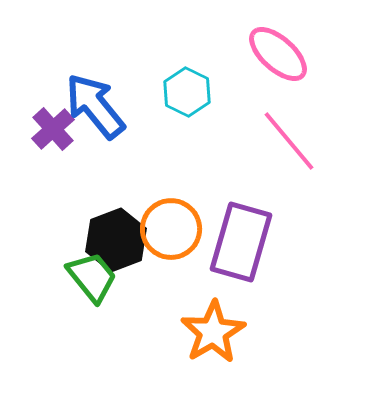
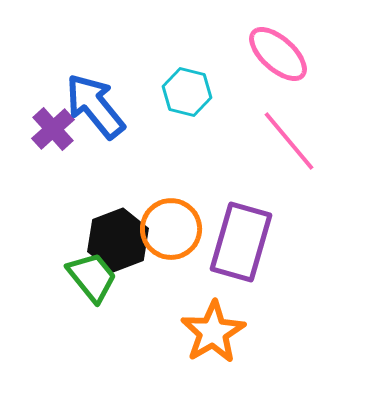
cyan hexagon: rotated 12 degrees counterclockwise
black hexagon: moved 2 px right
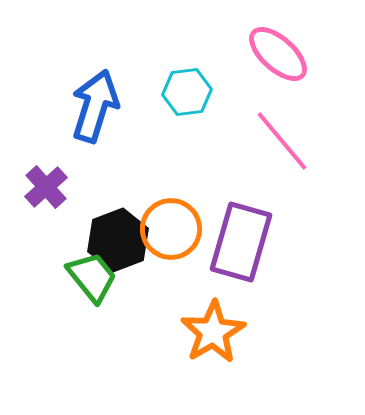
cyan hexagon: rotated 21 degrees counterclockwise
blue arrow: rotated 56 degrees clockwise
purple cross: moved 7 px left, 58 px down
pink line: moved 7 px left
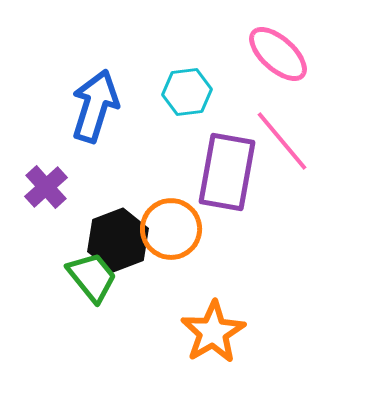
purple rectangle: moved 14 px left, 70 px up; rotated 6 degrees counterclockwise
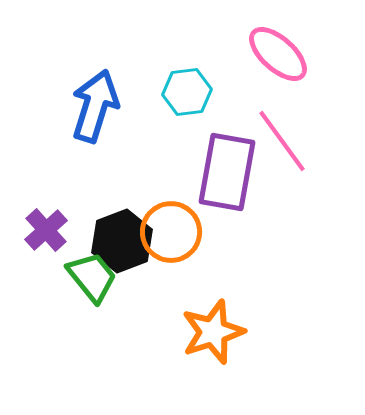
pink line: rotated 4 degrees clockwise
purple cross: moved 43 px down
orange circle: moved 3 px down
black hexagon: moved 4 px right, 1 px down
orange star: rotated 12 degrees clockwise
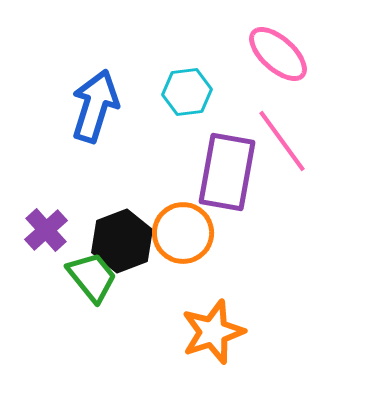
orange circle: moved 12 px right, 1 px down
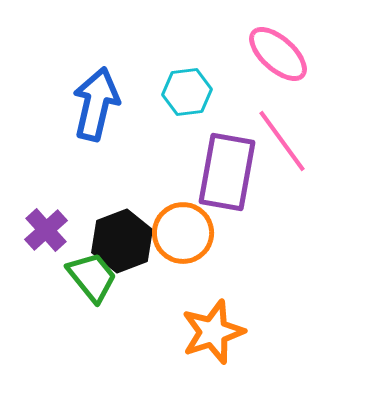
blue arrow: moved 1 px right, 2 px up; rotated 4 degrees counterclockwise
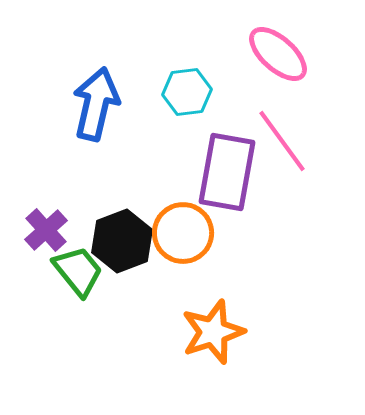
green trapezoid: moved 14 px left, 6 px up
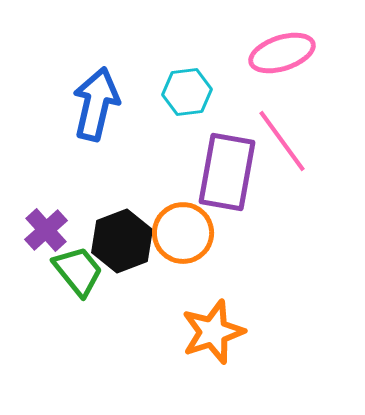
pink ellipse: moved 4 px right, 1 px up; rotated 60 degrees counterclockwise
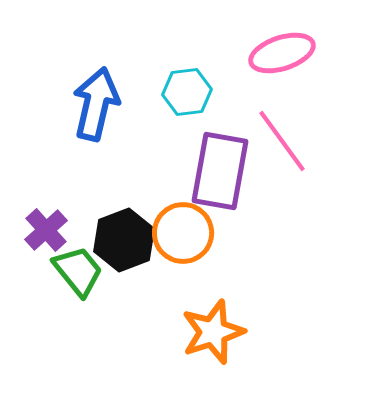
purple rectangle: moved 7 px left, 1 px up
black hexagon: moved 2 px right, 1 px up
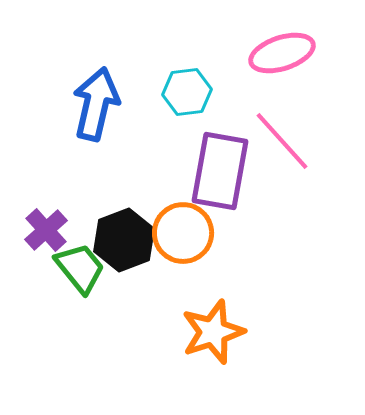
pink line: rotated 6 degrees counterclockwise
green trapezoid: moved 2 px right, 3 px up
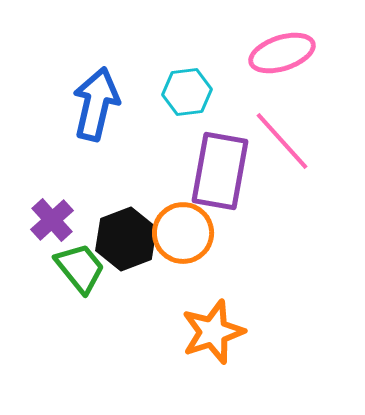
purple cross: moved 6 px right, 10 px up
black hexagon: moved 2 px right, 1 px up
